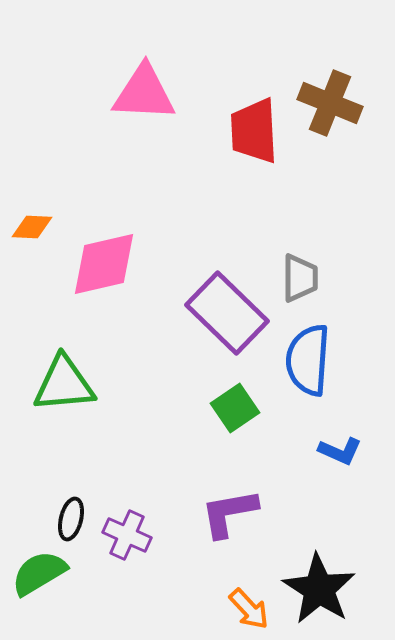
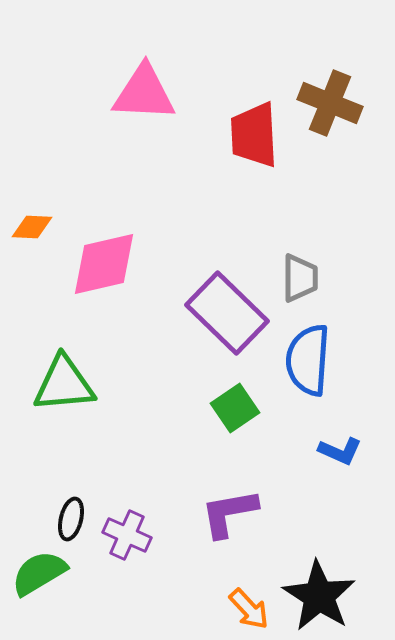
red trapezoid: moved 4 px down
black star: moved 7 px down
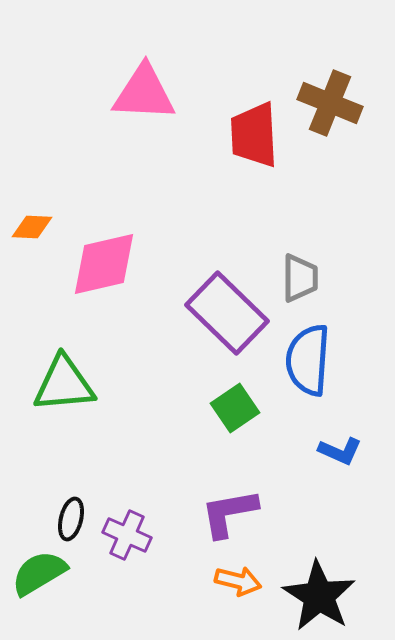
orange arrow: moved 11 px left, 28 px up; rotated 33 degrees counterclockwise
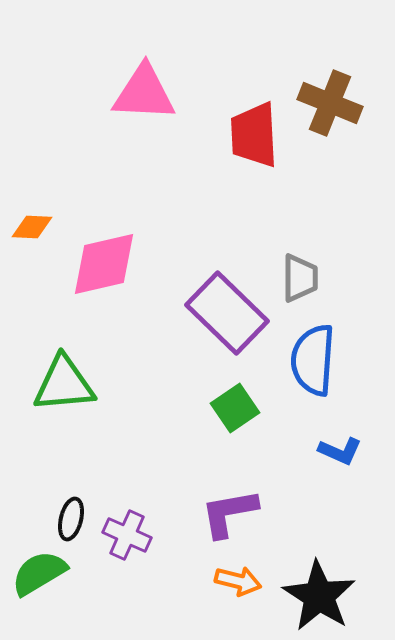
blue semicircle: moved 5 px right
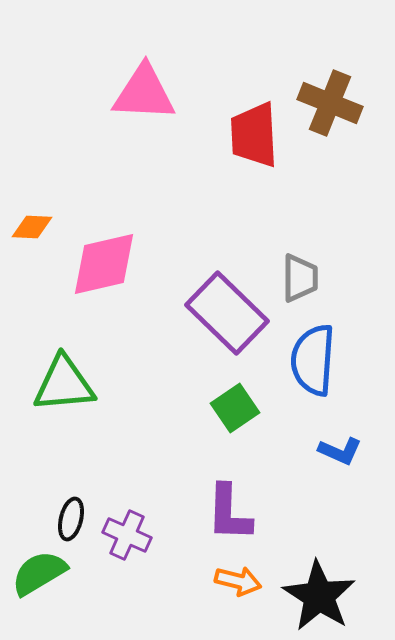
purple L-shape: rotated 78 degrees counterclockwise
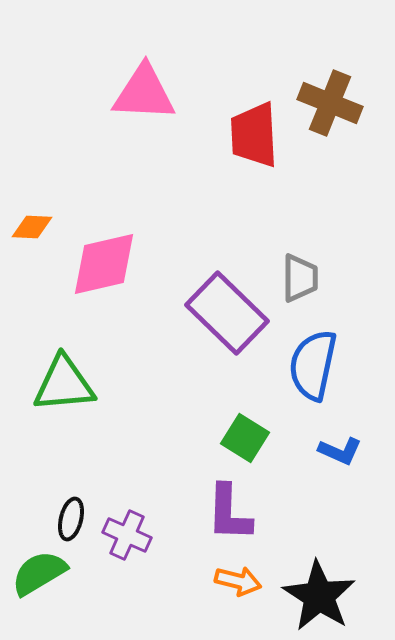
blue semicircle: moved 5 px down; rotated 8 degrees clockwise
green square: moved 10 px right, 30 px down; rotated 24 degrees counterclockwise
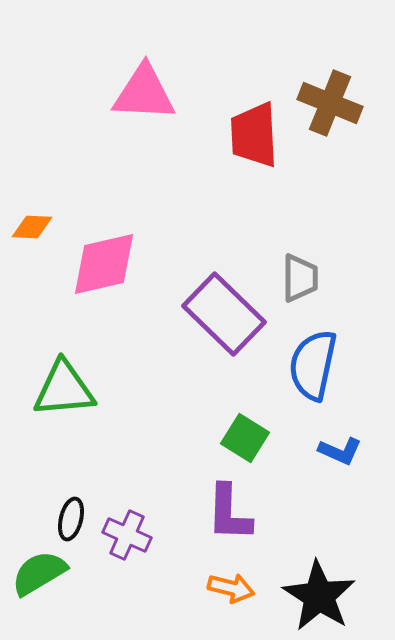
purple rectangle: moved 3 px left, 1 px down
green triangle: moved 5 px down
orange arrow: moved 7 px left, 7 px down
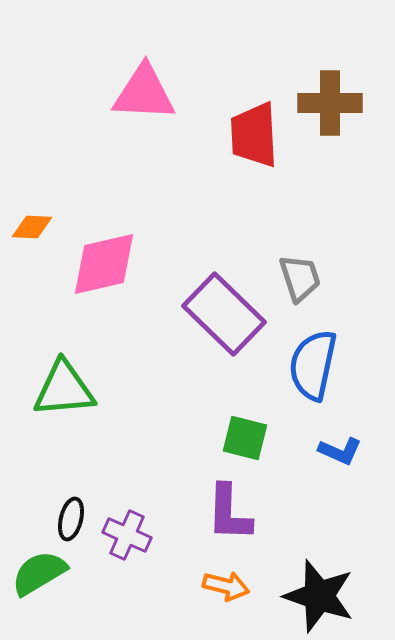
brown cross: rotated 22 degrees counterclockwise
gray trapezoid: rotated 18 degrees counterclockwise
green square: rotated 18 degrees counterclockwise
orange arrow: moved 5 px left, 2 px up
black star: rotated 14 degrees counterclockwise
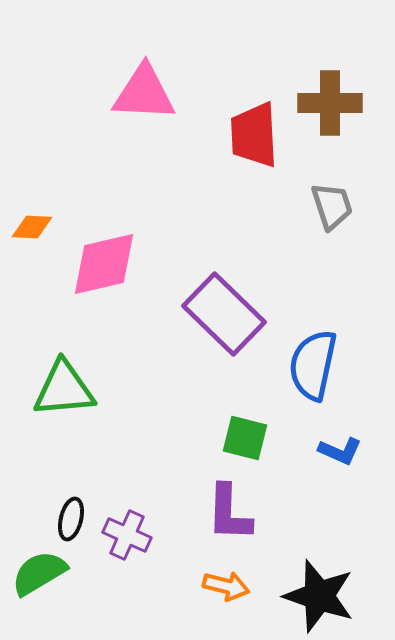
gray trapezoid: moved 32 px right, 72 px up
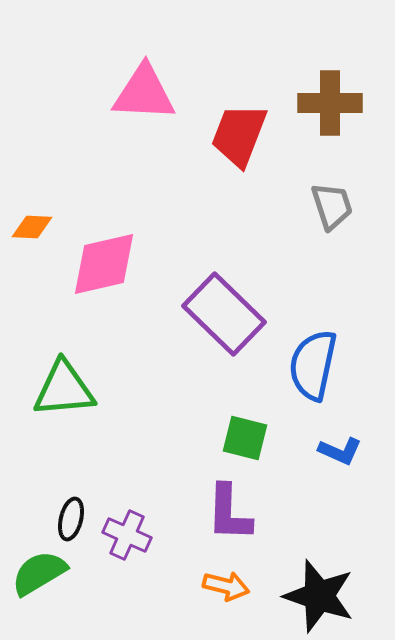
red trapezoid: moved 15 px left; rotated 24 degrees clockwise
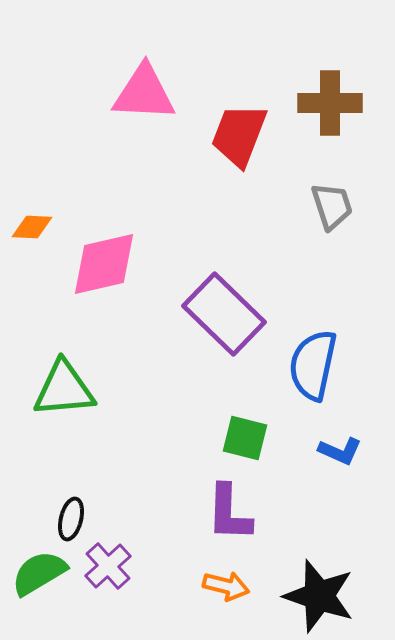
purple cross: moved 19 px left, 31 px down; rotated 24 degrees clockwise
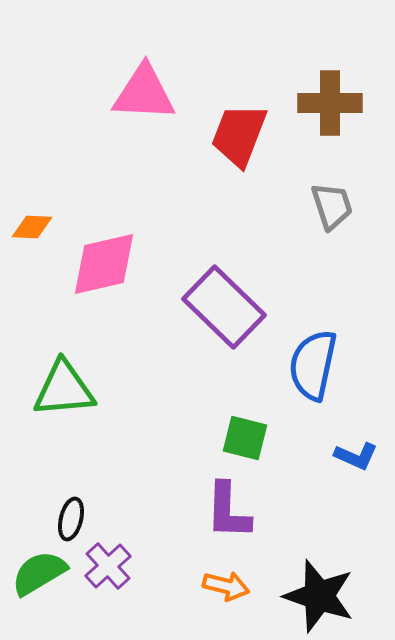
purple rectangle: moved 7 px up
blue L-shape: moved 16 px right, 5 px down
purple L-shape: moved 1 px left, 2 px up
